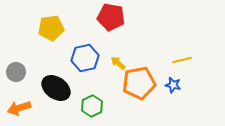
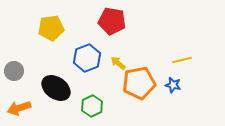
red pentagon: moved 1 px right, 4 px down
blue hexagon: moved 2 px right; rotated 8 degrees counterclockwise
gray circle: moved 2 px left, 1 px up
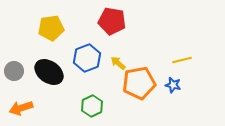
black ellipse: moved 7 px left, 16 px up
orange arrow: moved 2 px right
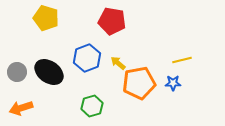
yellow pentagon: moved 5 px left, 10 px up; rotated 25 degrees clockwise
gray circle: moved 3 px right, 1 px down
blue star: moved 2 px up; rotated 14 degrees counterclockwise
green hexagon: rotated 10 degrees clockwise
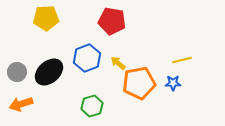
yellow pentagon: rotated 20 degrees counterclockwise
black ellipse: rotated 76 degrees counterclockwise
orange arrow: moved 4 px up
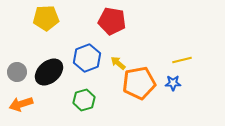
green hexagon: moved 8 px left, 6 px up
